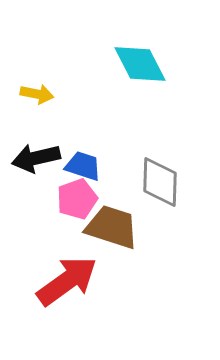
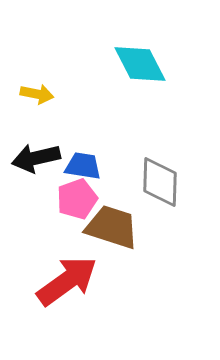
blue trapezoid: rotated 9 degrees counterclockwise
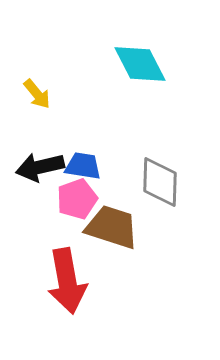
yellow arrow: rotated 40 degrees clockwise
black arrow: moved 4 px right, 9 px down
red arrow: rotated 116 degrees clockwise
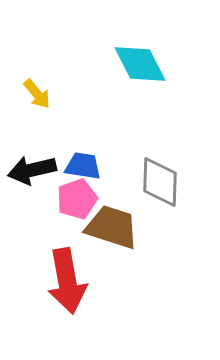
black arrow: moved 8 px left, 3 px down
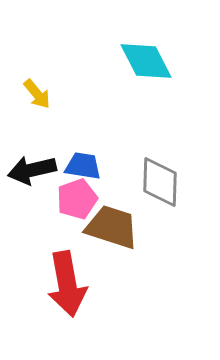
cyan diamond: moved 6 px right, 3 px up
red arrow: moved 3 px down
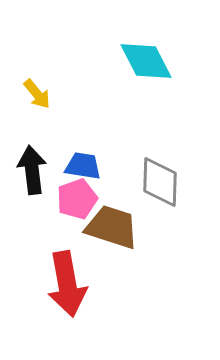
black arrow: rotated 96 degrees clockwise
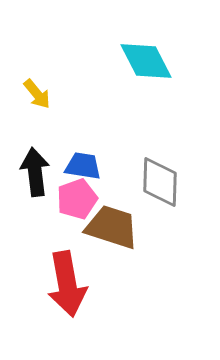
black arrow: moved 3 px right, 2 px down
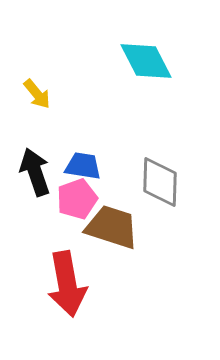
black arrow: rotated 12 degrees counterclockwise
